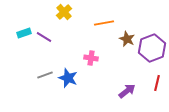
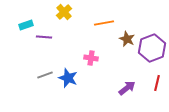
cyan rectangle: moved 2 px right, 8 px up
purple line: rotated 28 degrees counterclockwise
purple arrow: moved 3 px up
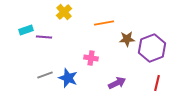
cyan rectangle: moved 5 px down
brown star: rotated 28 degrees counterclockwise
purple arrow: moved 10 px left, 5 px up; rotated 12 degrees clockwise
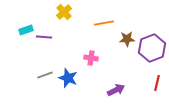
purple arrow: moved 1 px left, 7 px down
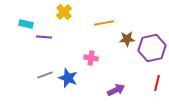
cyan rectangle: moved 6 px up; rotated 32 degrees clockwise
purple hexagon: rotated 8 degrees clockwise
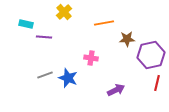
purple hexagon: moved 1 px left, 7 px down
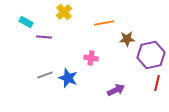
cyan rectangle: moved 2 px up; rotated 16 degrees clockwise
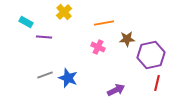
pink cross: moved 7 px right, 11 px up; rotated 16 degrees clockwise
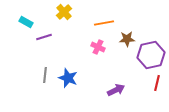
purple line: rotated 21 degrees counterclockwise
gray line: rotated 63 degrees counterclockwise
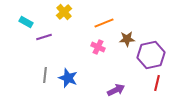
orange line: rotated 12 degrees counterclockwise
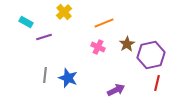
brown star: moved 5 px down; rotated 28 degrees counterclockwise
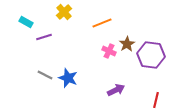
orange line: moved 2 px left
pink cross: moved 11 px right, 4 px down
purple hexagon: rotated 20 degrees clockwise
gray line: rotated 70 degrees counterclockwise
red line: moved 1 px left, 17 px down
